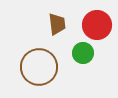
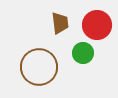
brown trapezoid: moved 3 px right, 1 px up
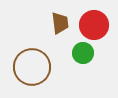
red circle: moved 3 px left
brown circle: moved 7 px left
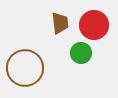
green circle: moved 2 px left
brown circle: moved 7 px left, 1 px down
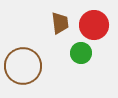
brown circle: moved 2 px left, 2 px up
